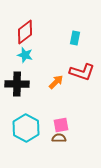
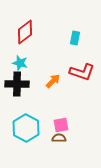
cyan star: moved 5 px left, 8 px down
orange arrow: moved 3 px left, 1 px up
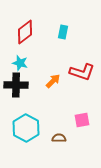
cyan rectangle: moved 12 px left, 6 px up
black cross: moved 1 px left, 1 px down
pink square: moved 21 px right, 5 px up
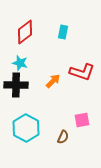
brown semicircle: moved 4 px right, 1 px up; rotated 112 degrees clockwise
